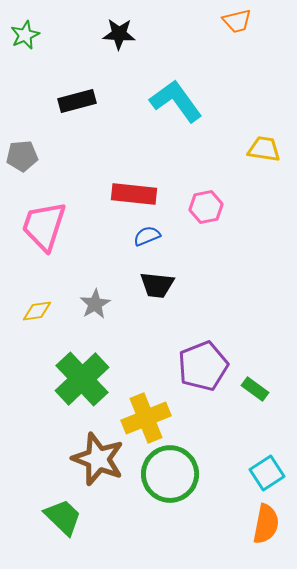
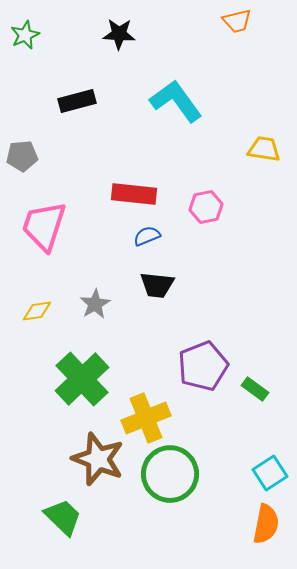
cyan square: moved 3 px right
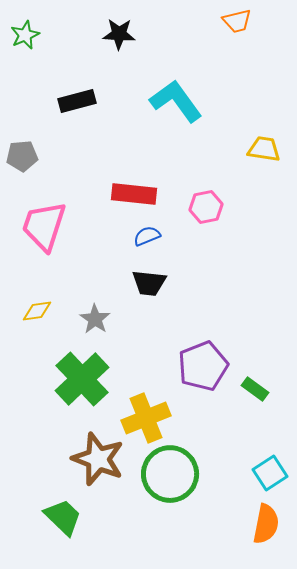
black trapezoid: moved 8 px left, 2 px up
gray star: moved 15 px down; rotated 8 degrees counterclockwise
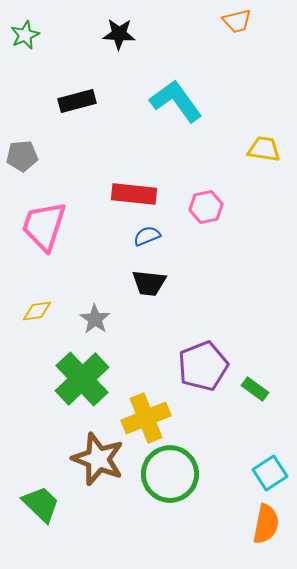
green trapezoid: moved 22 px left, 13 px up
